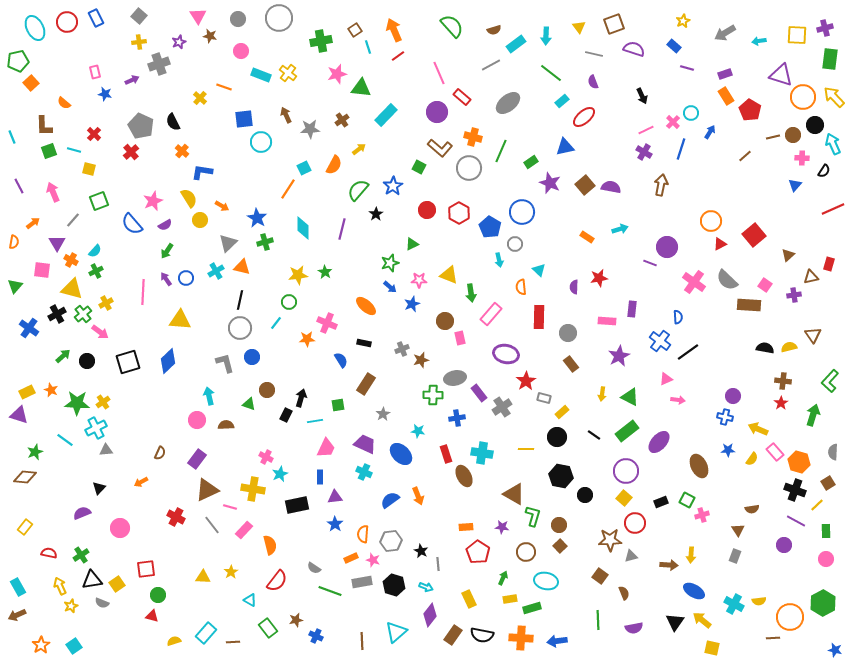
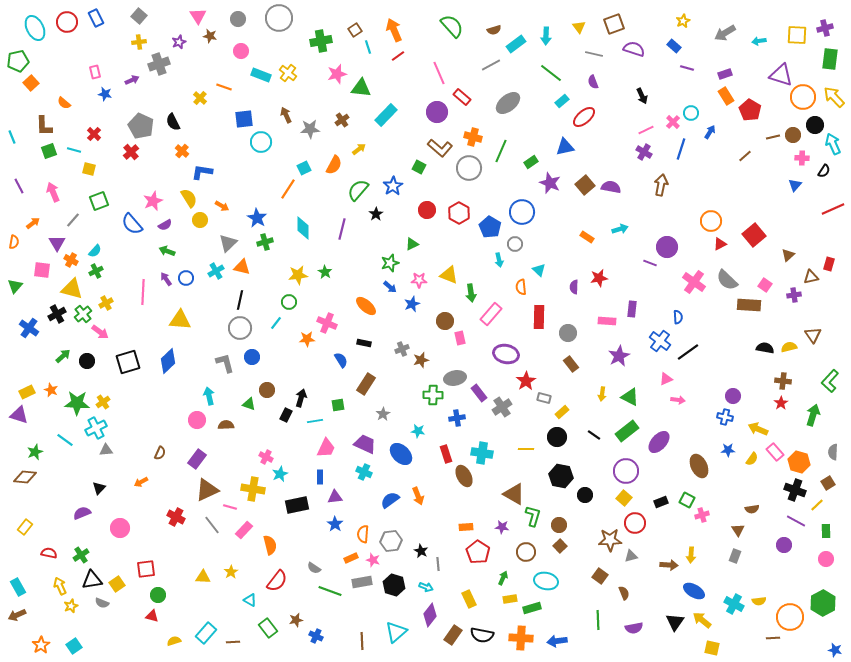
green arrow at (167, 251): rotated 77 degrees clockwise
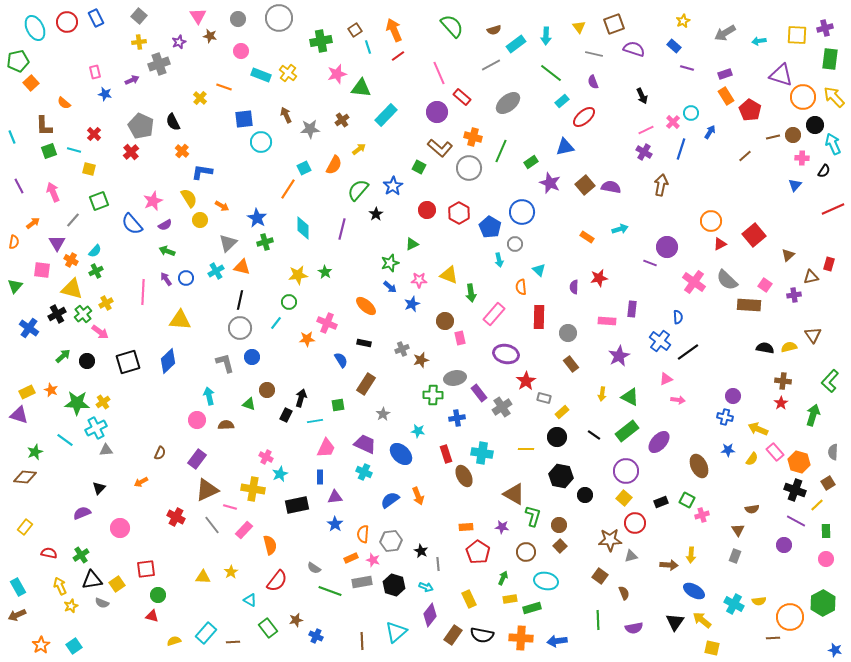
pink rectangle at (491, 314): moved 3 px right
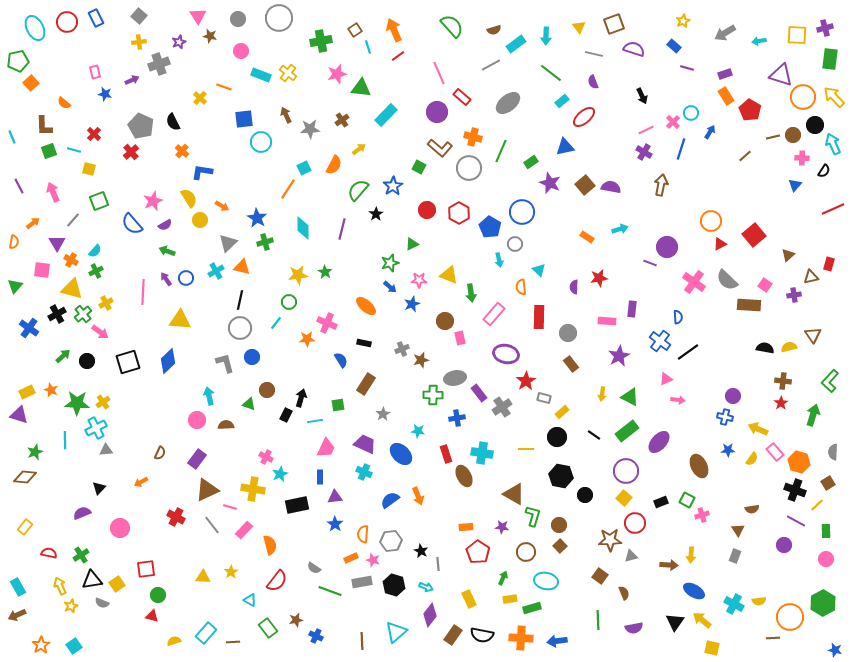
cyan line at (65, 440): rotated 54 degrees clockwise
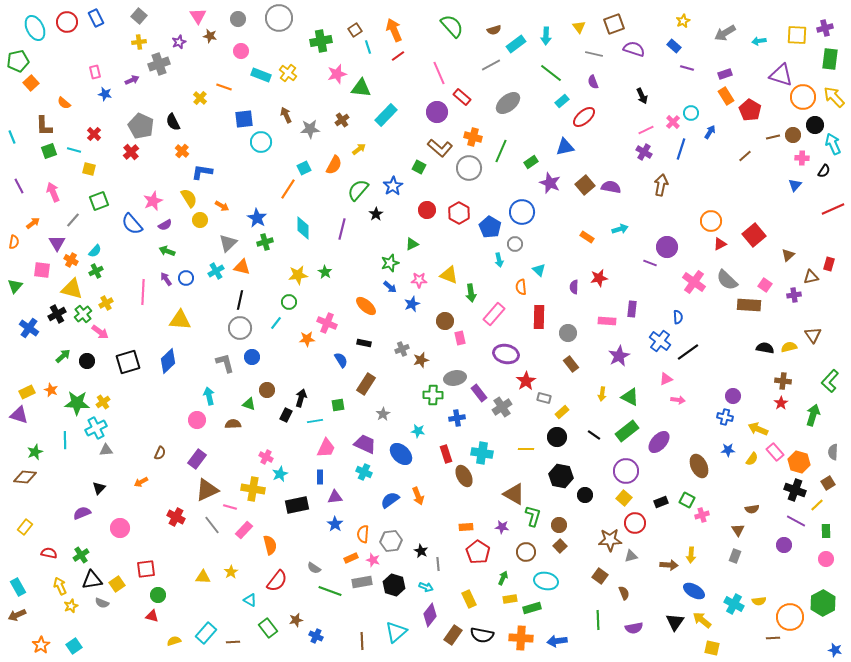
brown semicircle at (226, 425): moved 7 px right, 1 px up
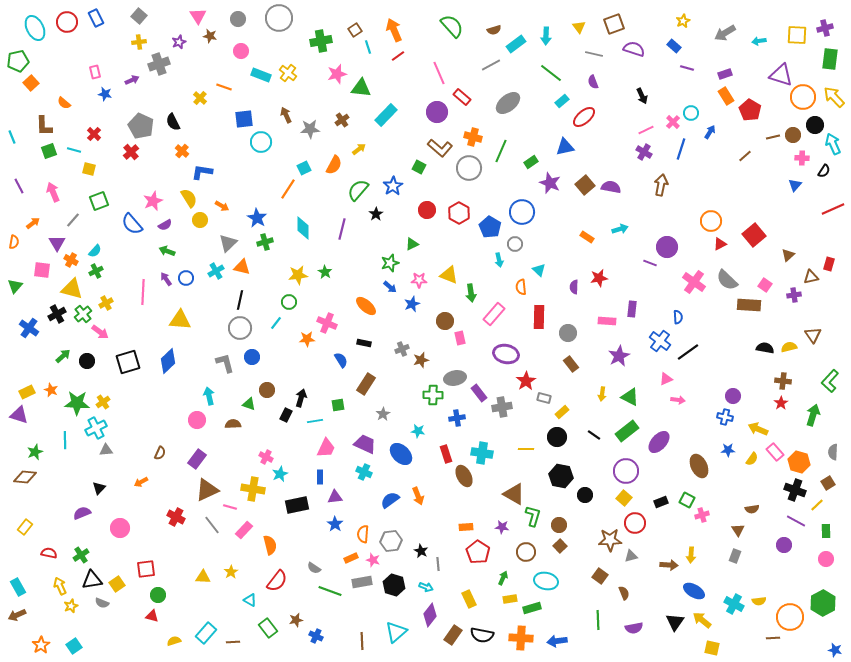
gray cross at (502, 407): rotated 24 degrees clockwise
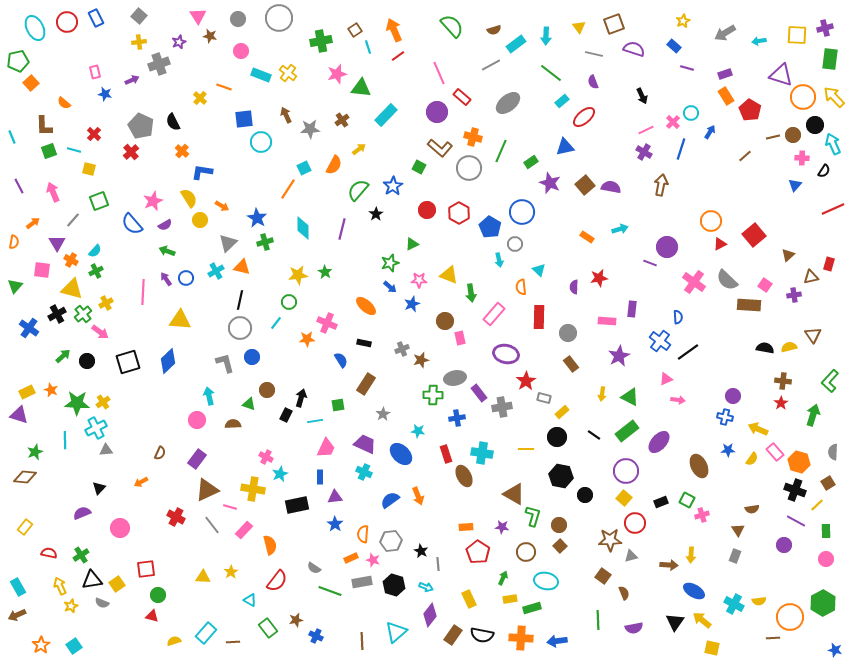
brown square at (600, 576): moved 3 px right
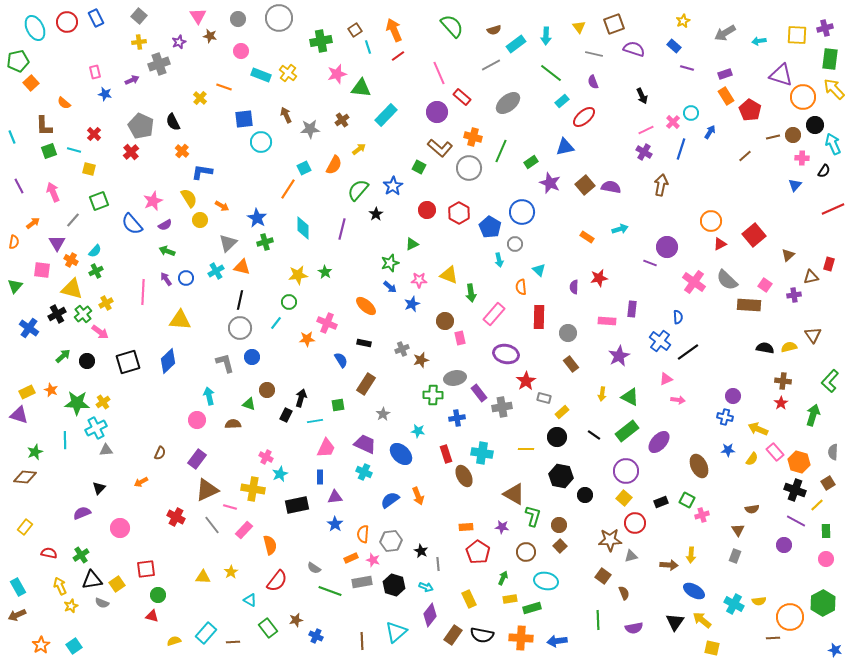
yellow arrow at (834, 97): moved 8 px up
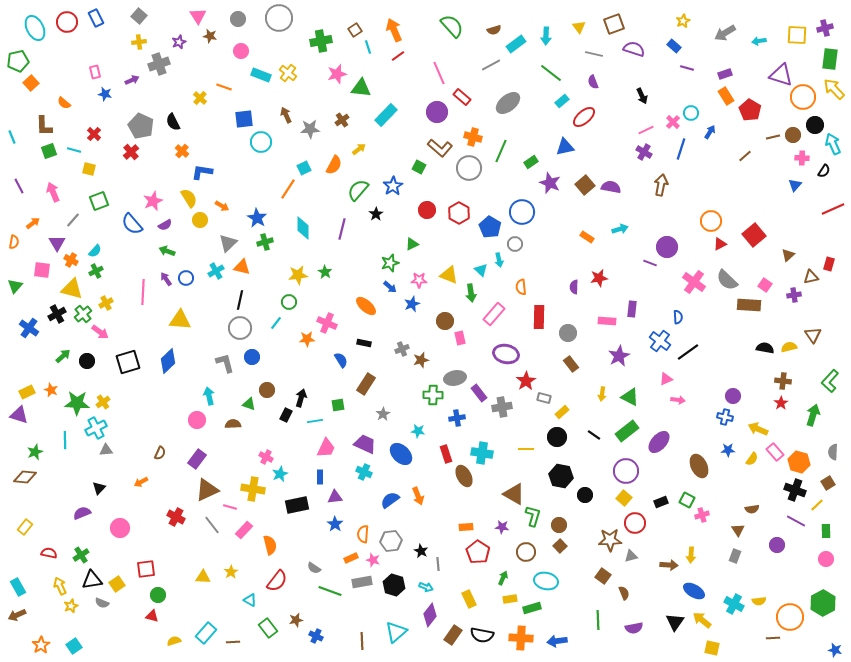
cyan triangle at (539, 270): moved 58 px left
purple circle at (784, 545): moved 7 px left
